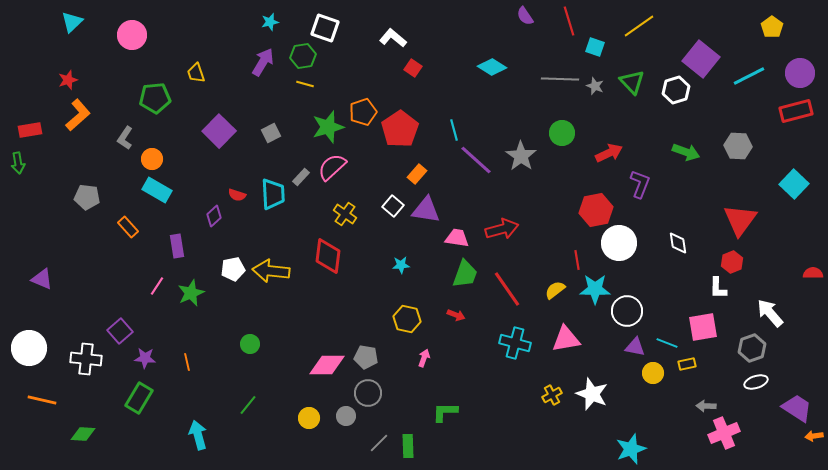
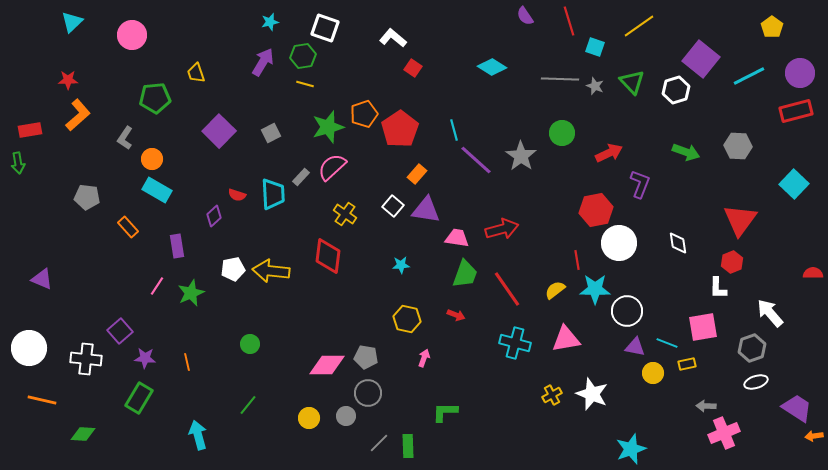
red star at (68, 80): rotated 18 degrees clockwise
orange pentagon at (363, 112): moved 1 px right, 2 px down
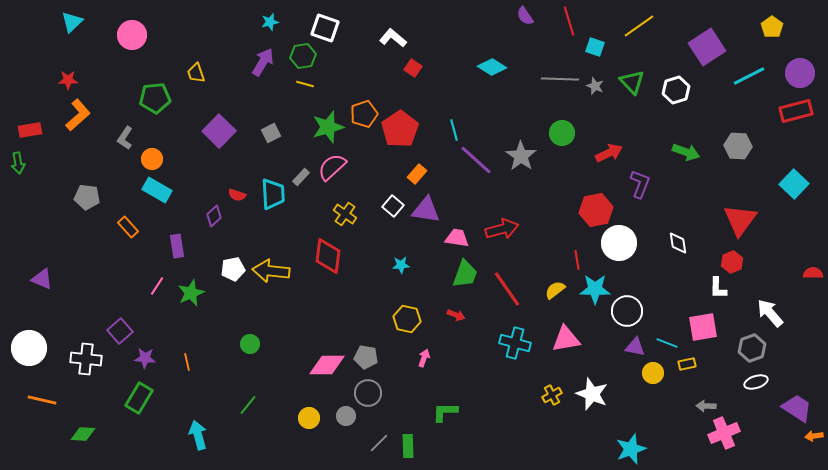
purple square at (701, 59): moved 6 px right, 12 px up; rotated 18 degrees clockwise
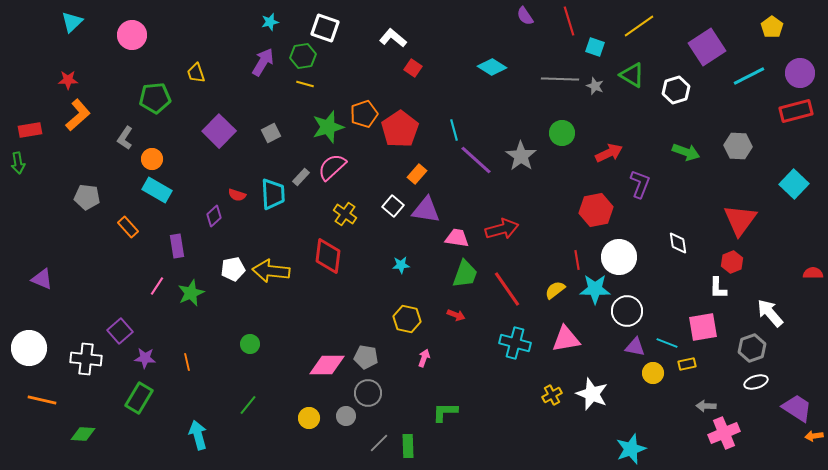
green triangle at (632, 82): moved 7 px up; rotated 16 degrees counterclockwise
white circle at (619, 243): moved 14 px down
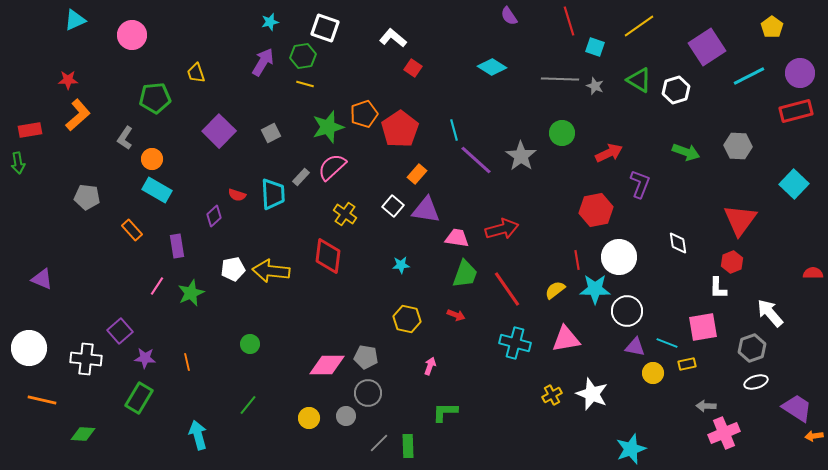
purple semicircle at (525, 16): moved 16 px left
cyan triangle at (72, 22): moved 3 px right, 2 px up; rotated 20 degrees clockwise
green triangle at (632, 75): moved 7 px right, 5 px down
orange rectangle at (128, 227): moved 4 px right, 3 px down
pink arrow at (424, 358): moved 6 px right, 8 px down
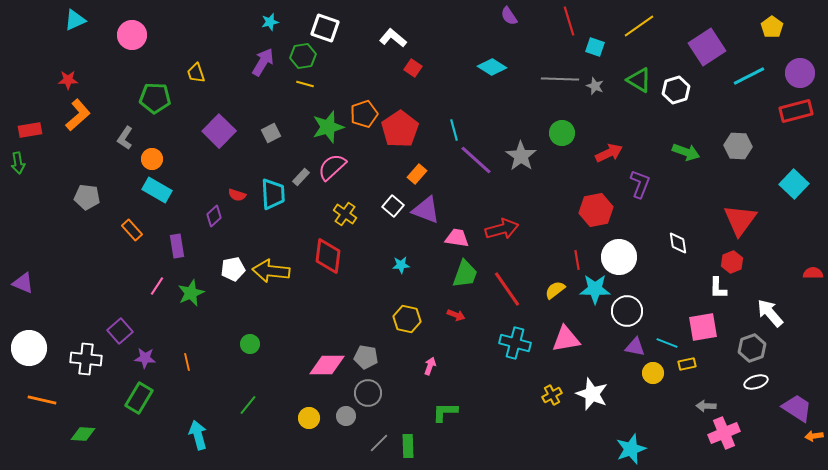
green pentagon at (155, 98): rotated 8 degrees clockwise
purple triangle at (426, 210): rotated 12 degrees clockwise
purple triangle at (42, 279): moved 19 px left, 4 px down
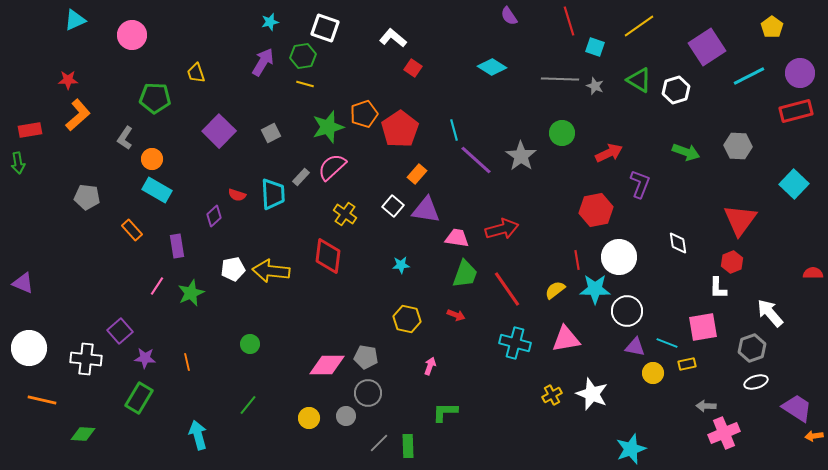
purple triangle at (426, 210): rotated 12 degrees counterclockwise
